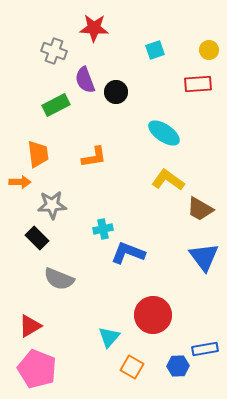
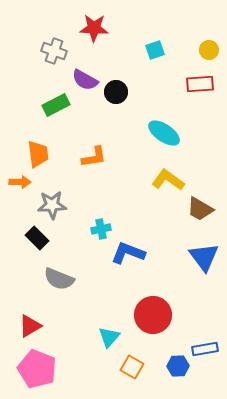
purple semicircle: rotated 40 degrees counterclockwise
red rectangle: moved 2 px right
cyan cross: moved 2 px left
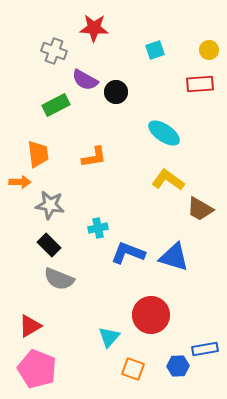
gray star: moved 2 px left; rotated 12 degrees clockwise
cyan cross: moved 3 px left, 1 px up
black rectangle: moved 12 px right, 7 px down
blue triangle: moved 30 px left; rotated 36 degrees counterclockwise
red circle: moved 2 px left
orange square: moved 1 px right, 2 px down; rotated 10 degrees counterclockwise
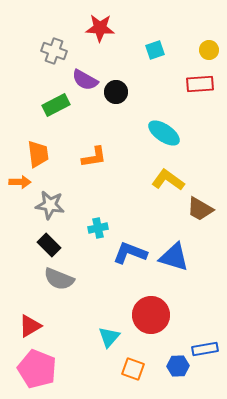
red star: moved 6 px right
blue L-shape: moved 2 px right
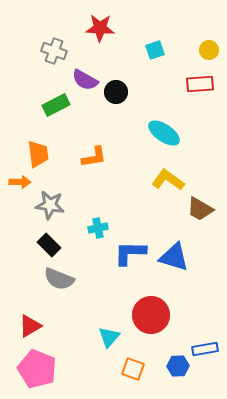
blue L-shape: rotated 20 degrees counterclockwise
